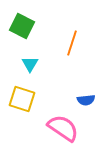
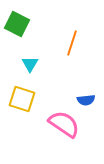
green square: moved 5 px left, 2 px up
pink semicircle: moved 1 px right, 4 px up
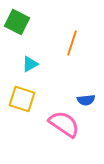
green square: moved 2 px up
cyan triangle: rotated 30 degrees clockwise
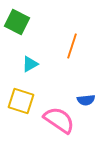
orange line: moved 3 px down
yellow square: moved 1 px left, 2 px down
pink semicircle: moved 5 px left, 4 px up
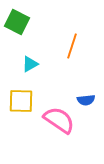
yellow square: rotated 16 degrees counterclockwise
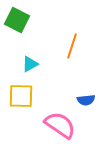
green square: moved 2 px up
yellow square: moved 5 px up
pink semicircle: moved 1 px right, 5 px down
